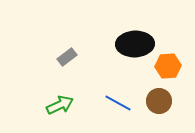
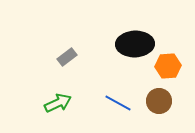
green arrow: moved 2 px left, 2 px up
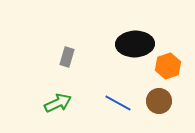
gray rectangle: rotated 36 degrees counterclockwise
orange hexagon: rotated 15 degrees counterclockwise
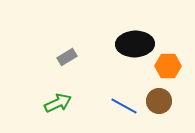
gray rectangle: rotated 42 degrees clockwise
orange hexagon: rotated 20 degrees clockwise
blue line: moved 6 px right, 3 px down
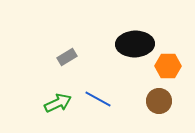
blue line: moved 26 px left, 7 px up
